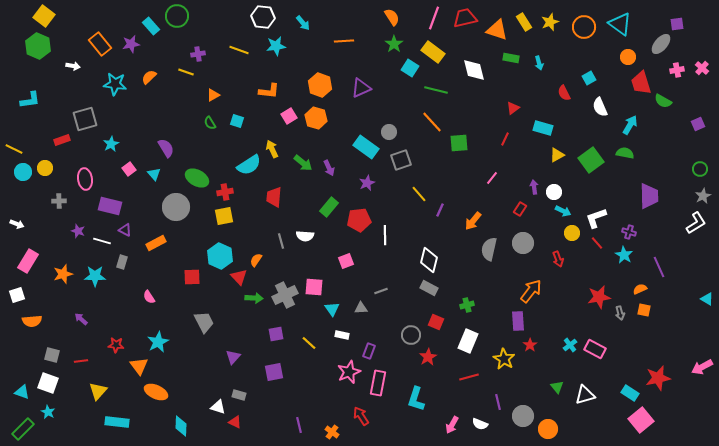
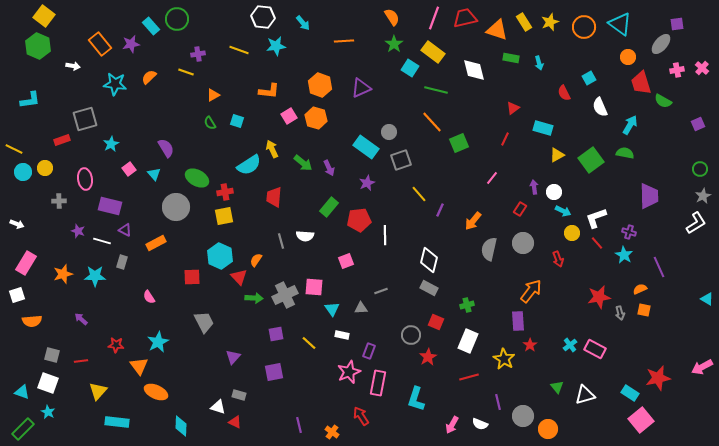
green circle at (177, 16): moved 3 px down
green square at (459, 143): rotated 18 degrees counterclockwise
pink rectangle at (28, 261): moved 2 px left, 2 px down
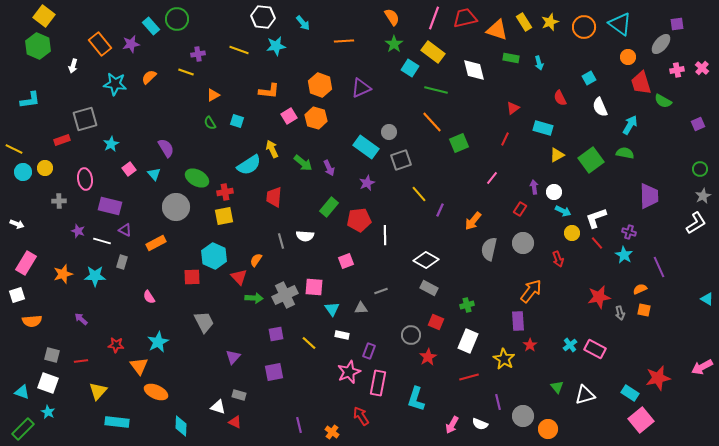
white arrow at (73, 66): rotated 96 degrees clockwise
red semicircle at (564, 93): moved 4 px left, 5 px down
cyan hexagon at (220, 256): moved 6 px left
white diamond at (429, 260): moved 3 px left; rotated 75 degrees counterclockwise
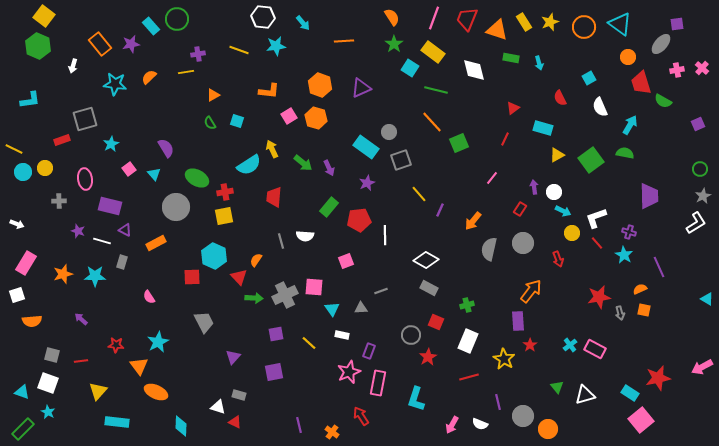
red trapezoid at (465, 18): moved 2 px right, 1 px down; rotated 55 degrees counterclockwise
yellow line at (186, 72): rotated 28 degrees counterclockwise
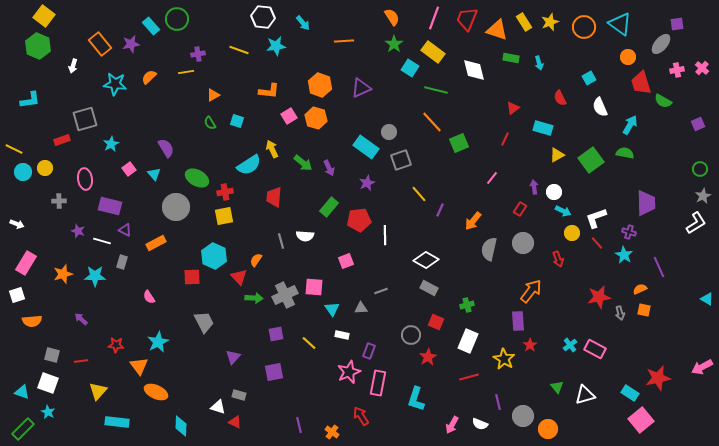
purple trapezoid at (649, 196): moved 3 px left, 7 px down
